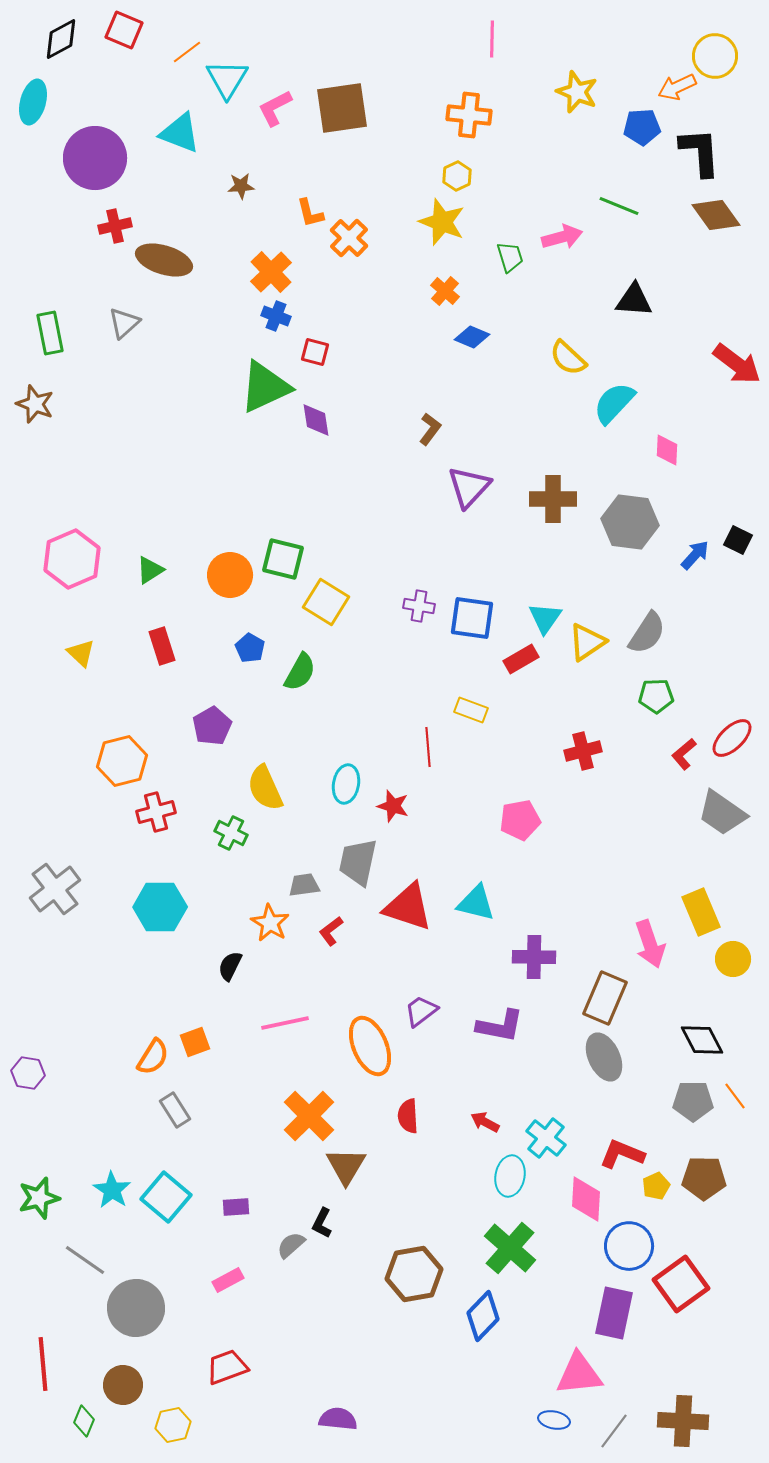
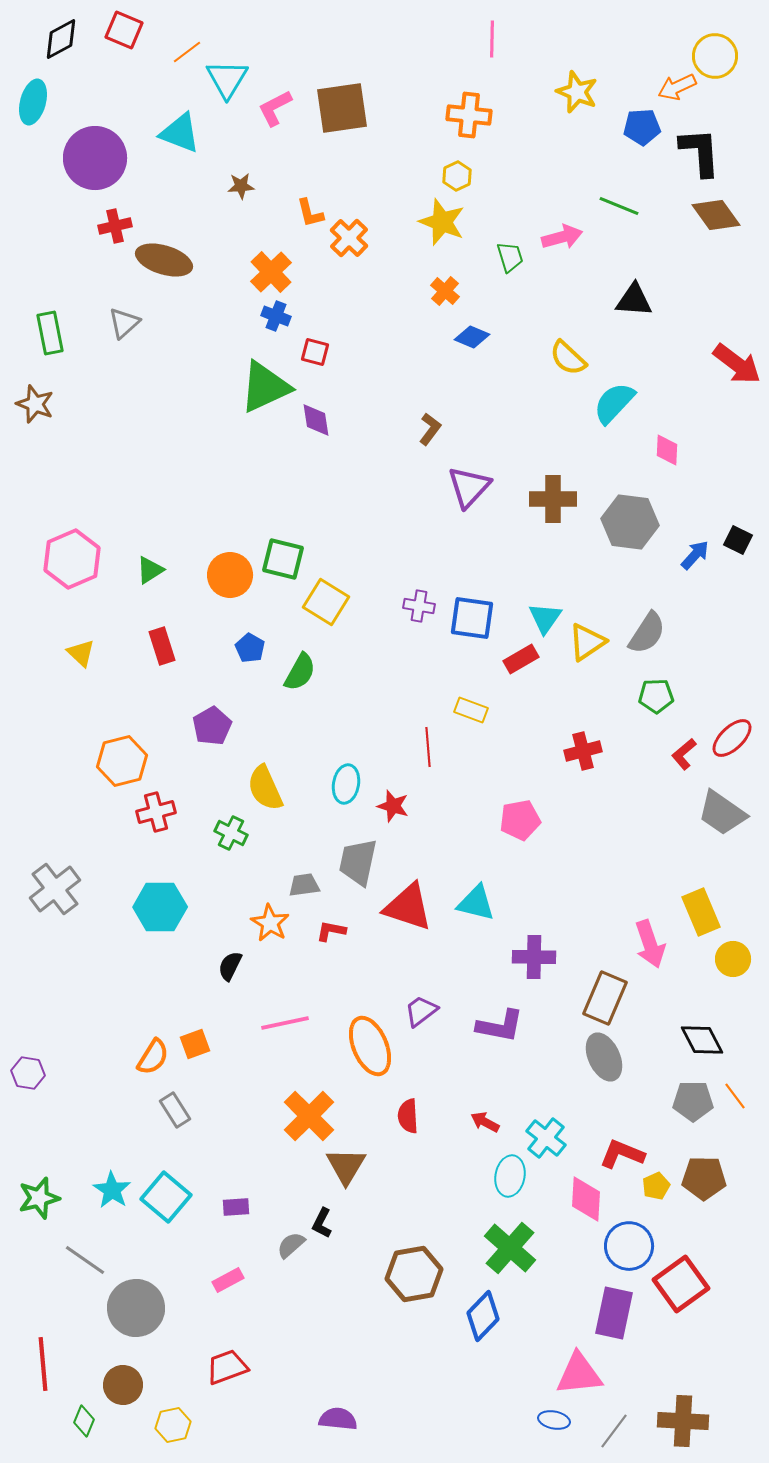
red L-shape at (331, 931): rotated 48 degrees clockwise
orange square at (195, 1042): moved 2 px down
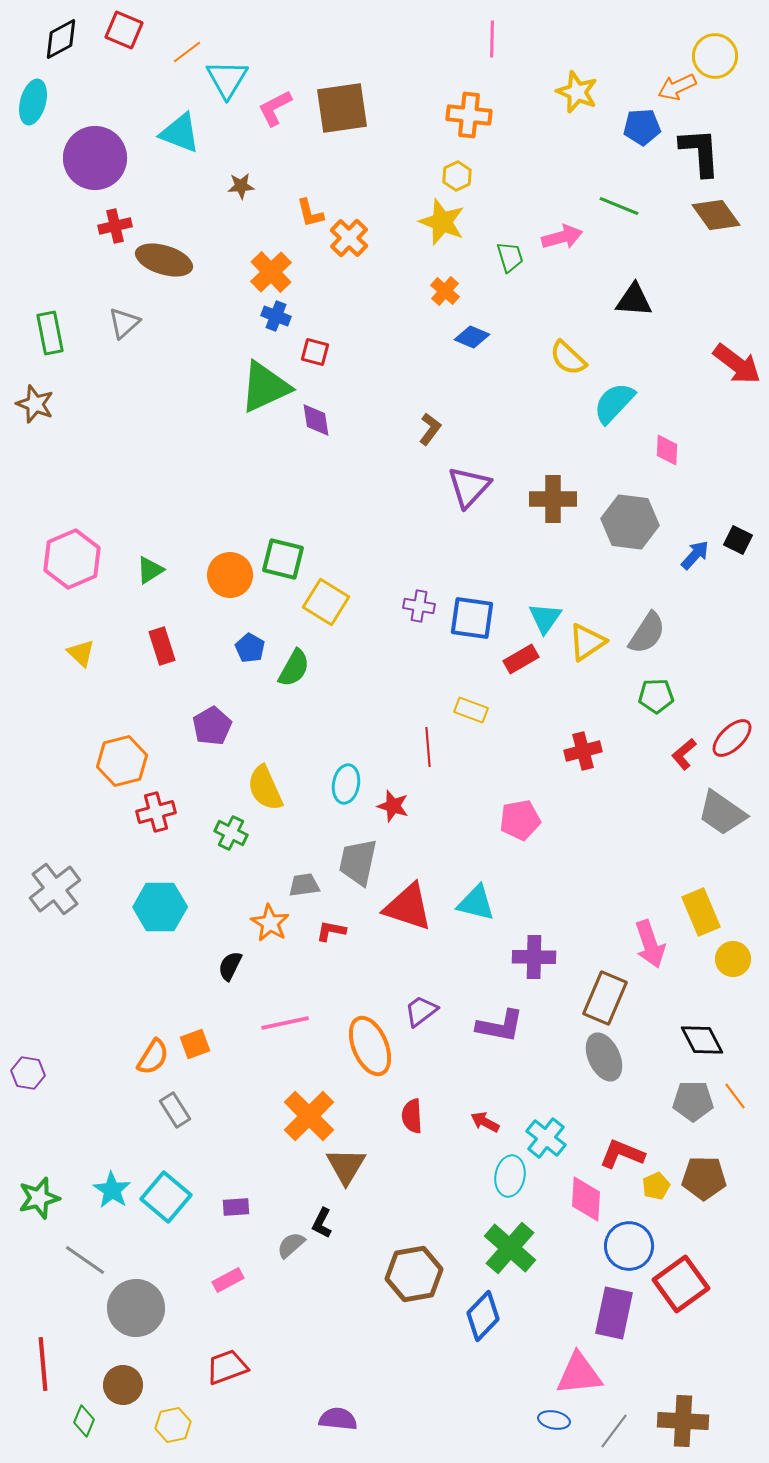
green semicircle at (300, 672): moved 6 px left, 4 px up
red semicircle at (408, 1116): moved 4 px right
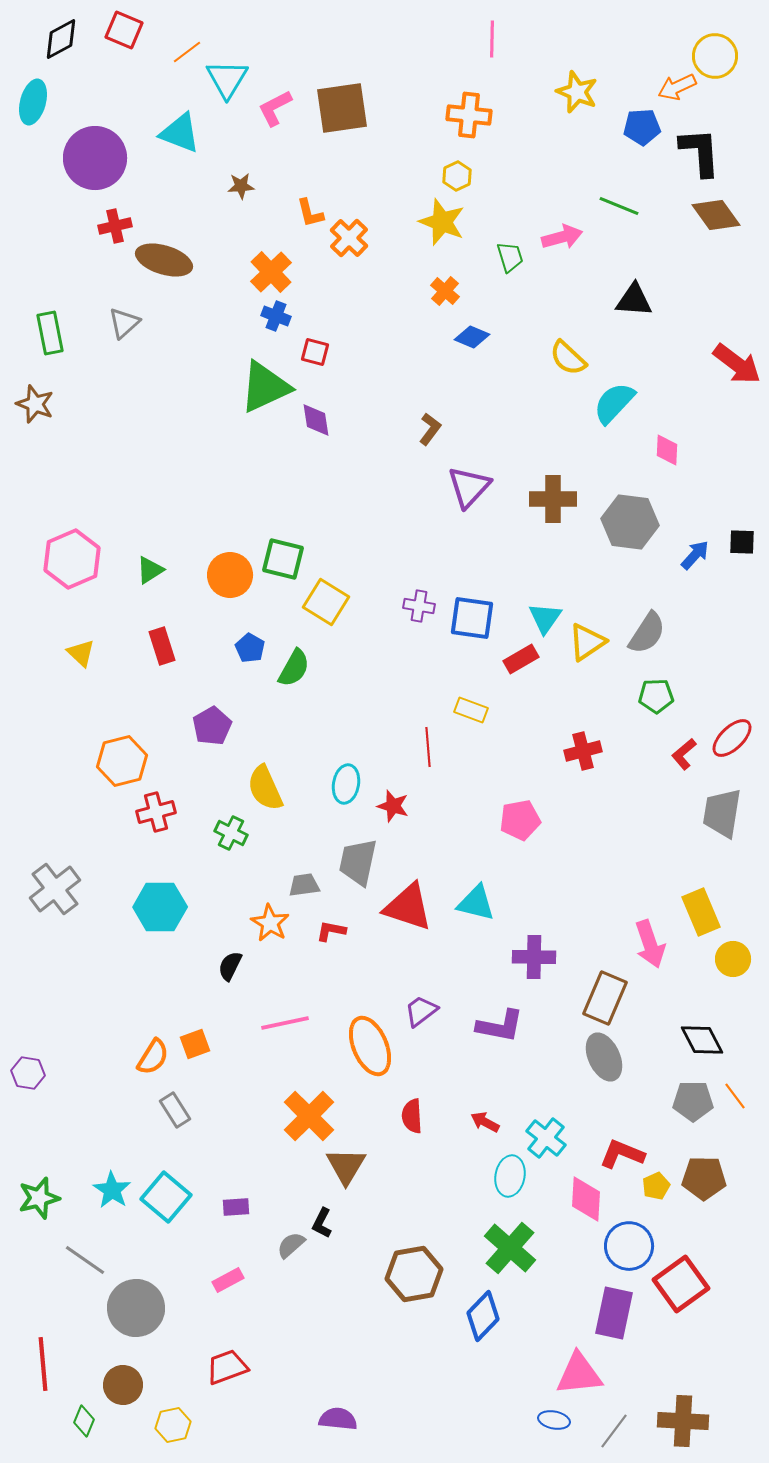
black square at (738, 540): moved 4 px right, 2 px down; rotated 24 degrees counterclockwise
gray trapezoid at (722, 813): rotated 64 degrees clockwise
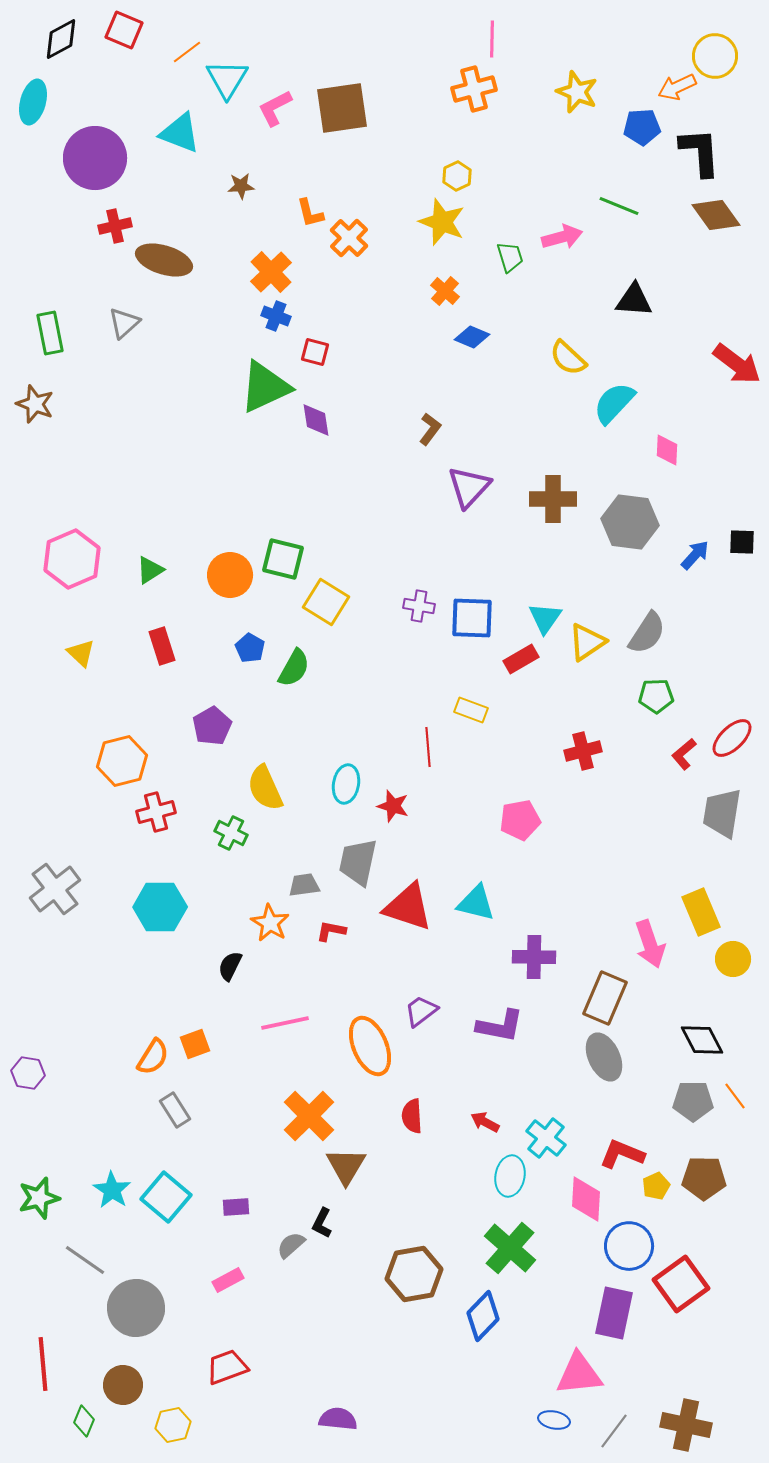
orange cross at (469, 115): moved 5 px right, 26 px up; rotated 21 degrees counterclockwise
blue square at (472, 618): rotated 6 degrees counterclockwise
brown cross at (683, 1421): moved 3 px right, 4 px down; rotated 9 degrees clockwise
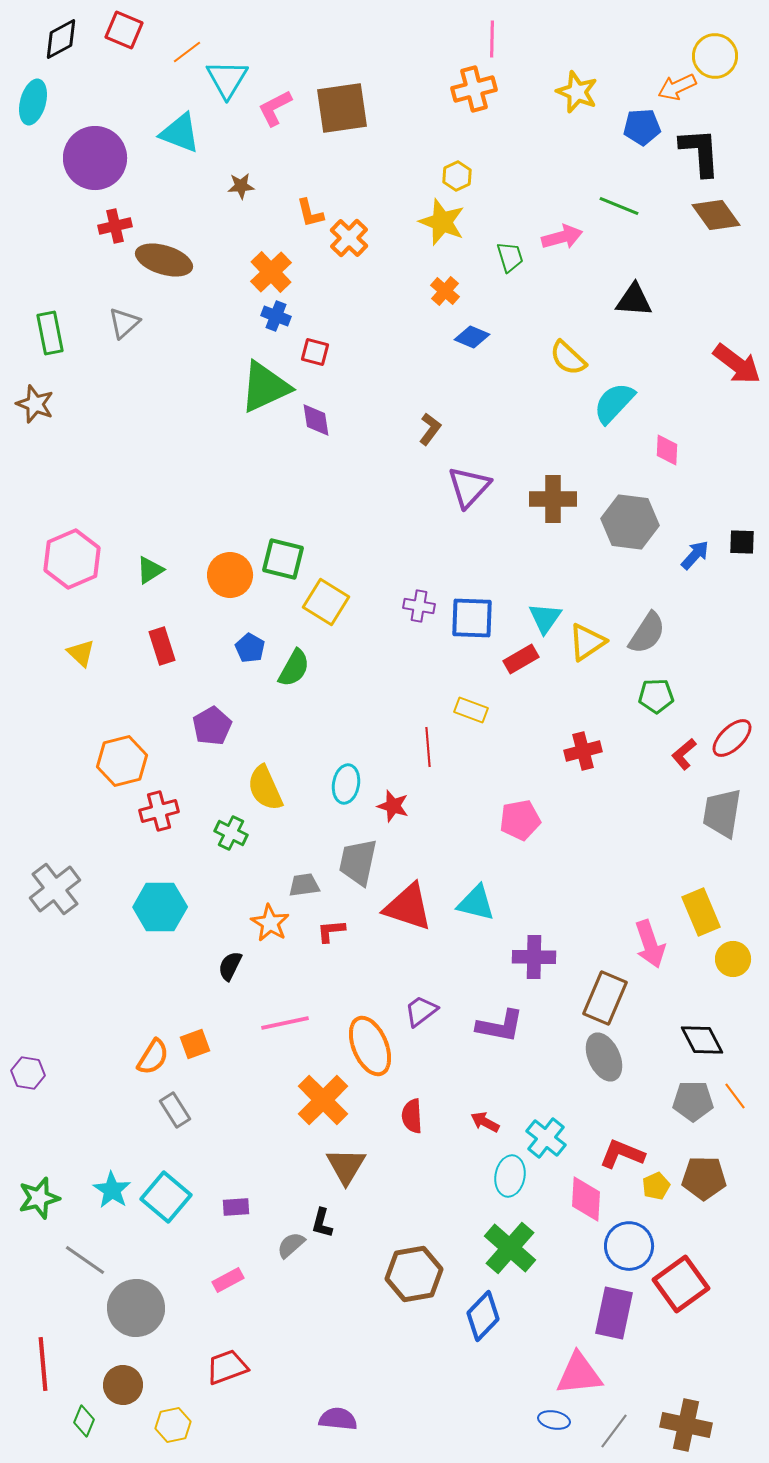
red cross at (156, 812): moved 3 px right, 1 px up
red L-shape at (331, 931): rotated 16 degrees counterclockwise
orange cross at (309, 1116): moved 14 px right, 16 px up
black L-shape at (322, 1223): rotated 12 degrees counterclockwise
